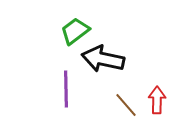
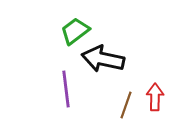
purple line: rotated 6 degrees counterclockwise
red arrow: moved 2 px left, 3 px up
brown line: rotated 60 degrees clockwise
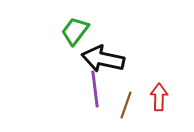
green trapezoid: rotated 16 degrees counterclockwise
purple line: moved 29 px right
red arrow: moved 4 px right
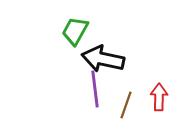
green trapezoid: rotated 8 degrees counterclockwise
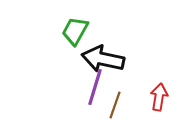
purple line: moved 2 px up; rotated 24 degrees clockwise
red arrow: rotated 8 degrees clockwise
brown line: moved 11 px left
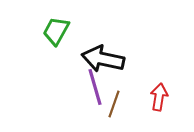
green trapezoid: moved 19 px left
purple line: rotated 33 degrees counterclockwise
brown line: moved 1 px left, 1 px up
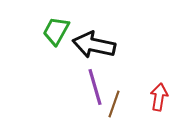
black arrow: moved 9 px left, 14 px up
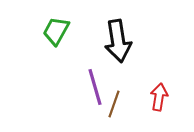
black arrow: moved 24 px right, 4 px up; rotated 111 degrees counterclockwise
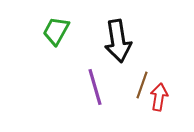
brown line: moved 28 px right, 19 px up
